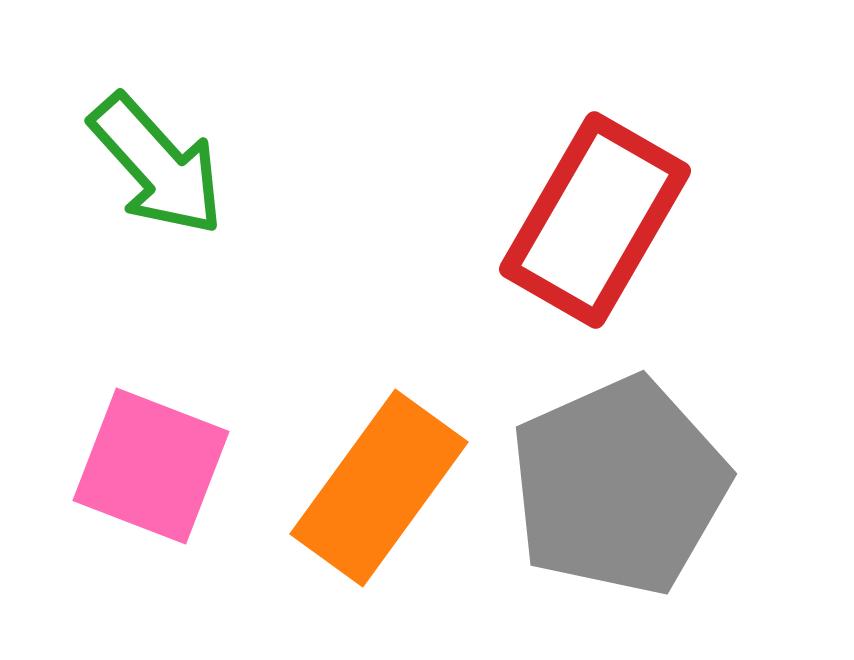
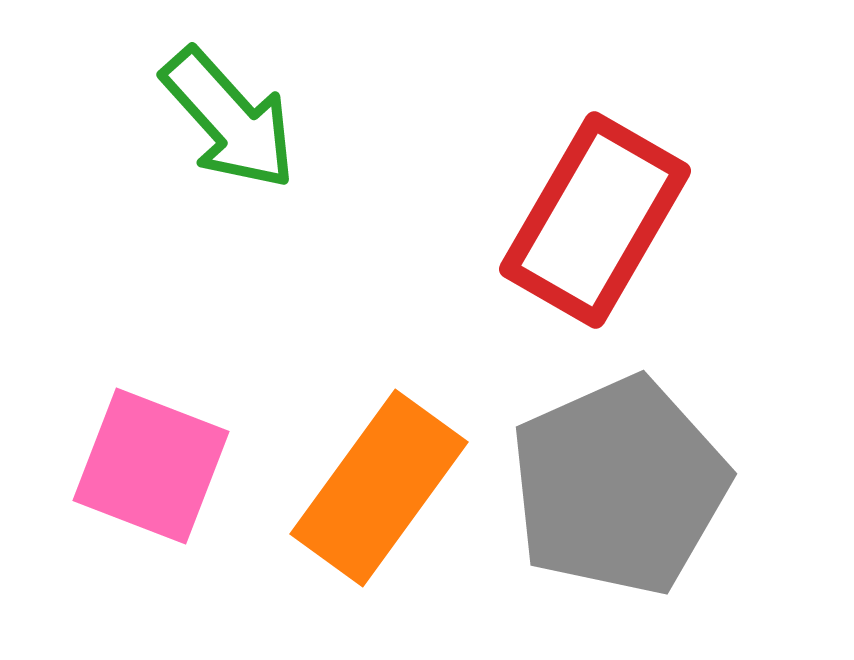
green arrow: moved 72 px right, 46 px up
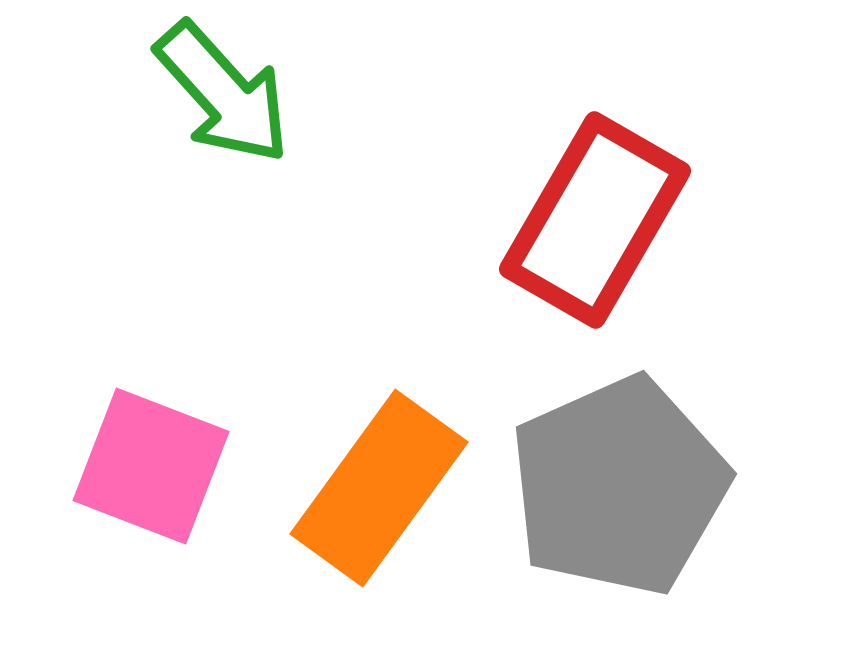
green arrow: moved 6 px left, 26 px up
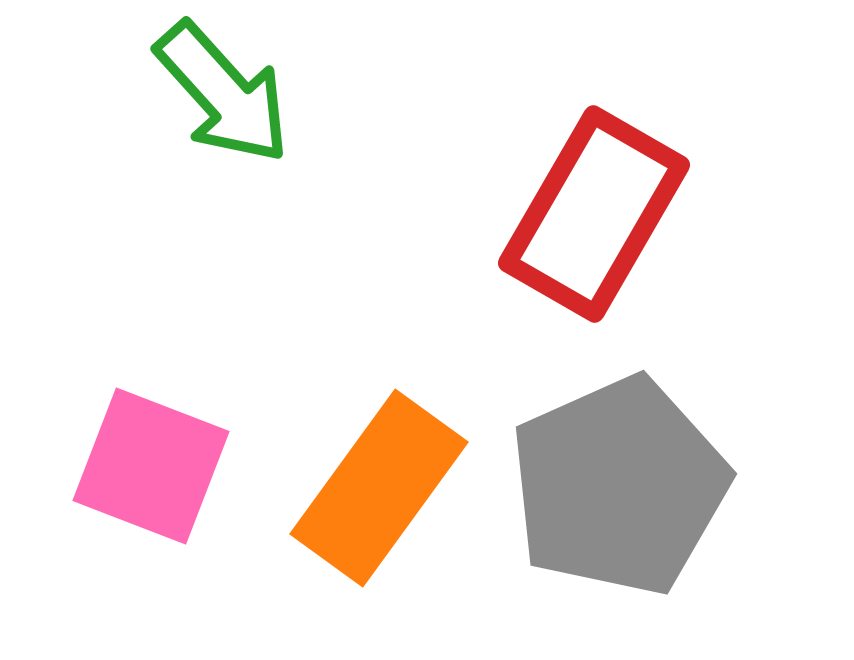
red rectangle: moved 1 px left, 6 px up
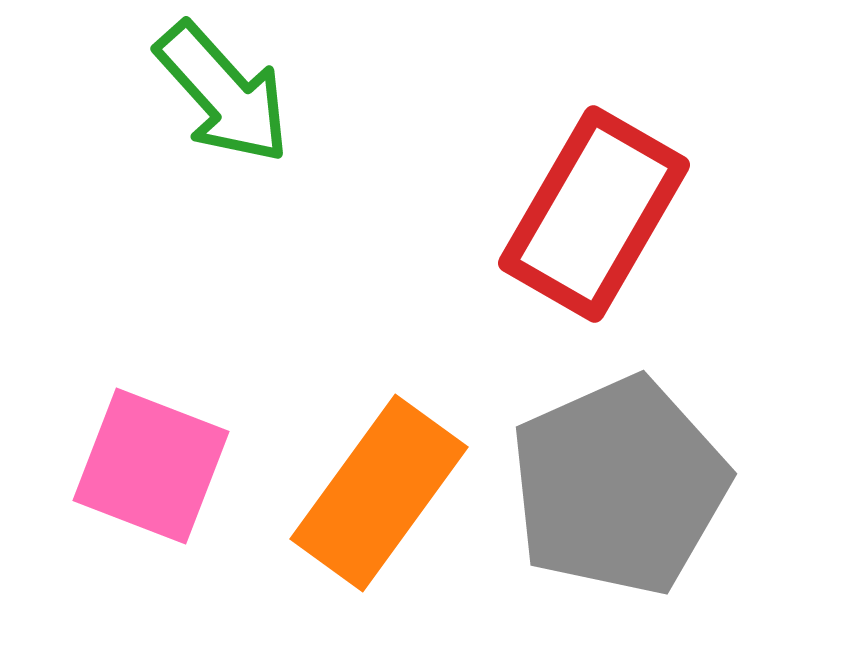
orange rectangle: moved 5 px down
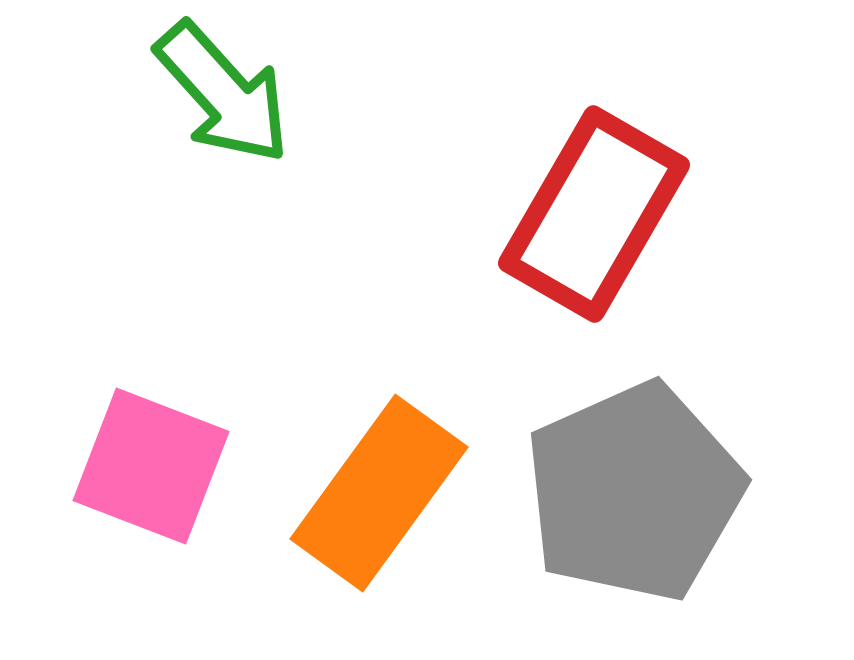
gray pentagon: moved 15 px right, 6 px down
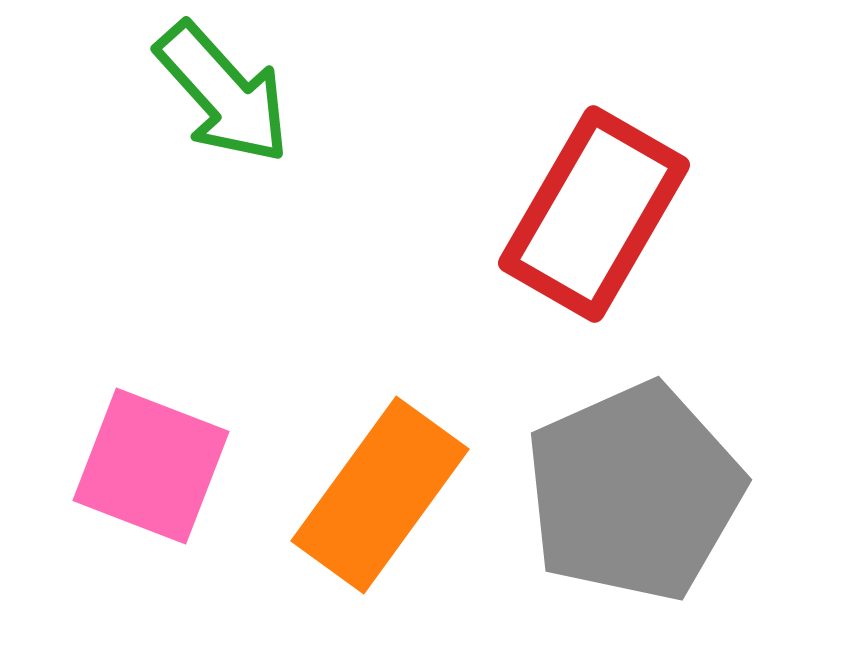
orange rectangle: moved 1 px right, 2 px down
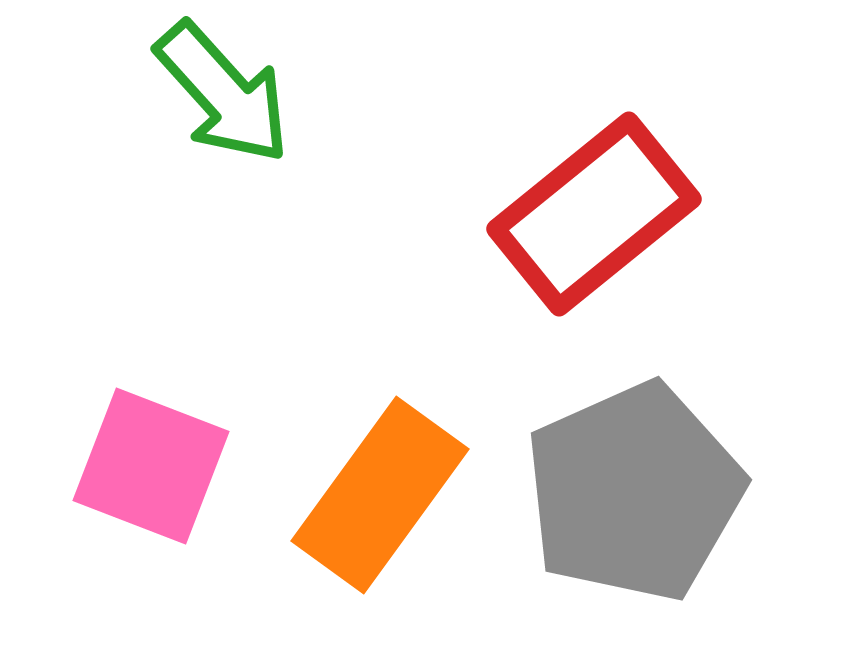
red rectangle: rotated 21 degrees clockwise
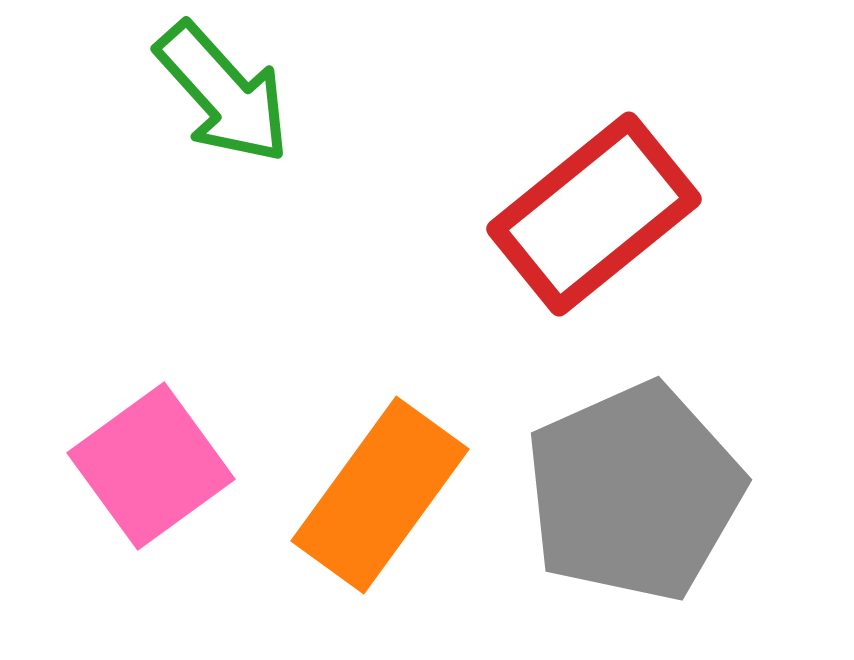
pink square: rotated 33 degrees clockwise
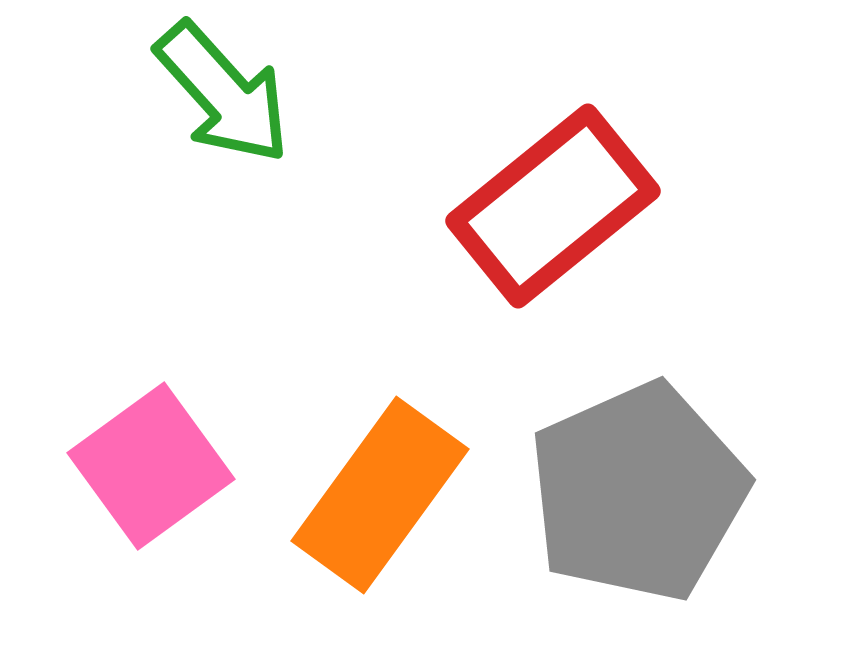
red rectangle: moved 41 px left, 8 px up
gray pentagon: moved 4 px right
